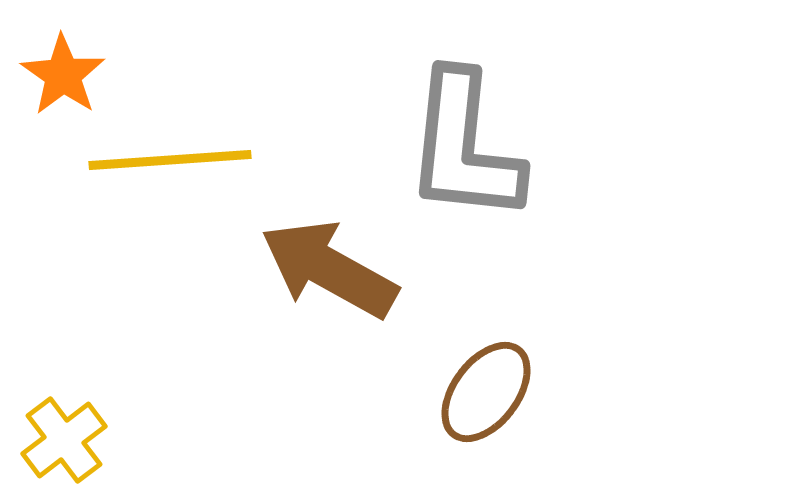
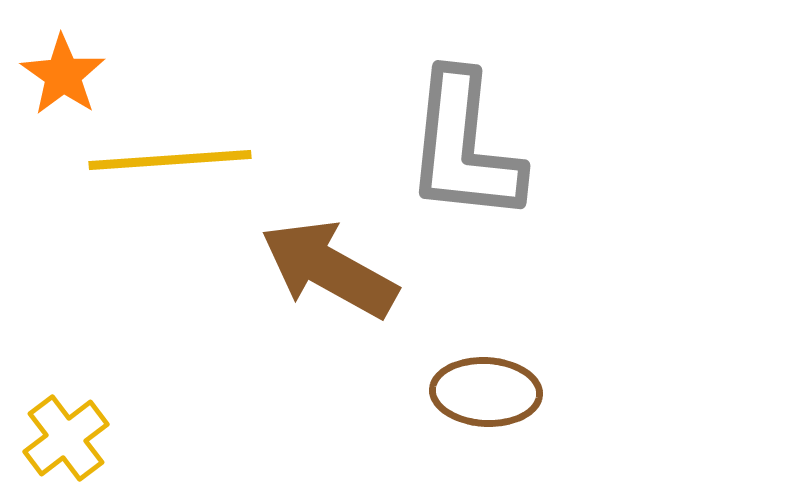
brown ellipse: rotated 56 degrees clockwise
yellow cross: moved 2 px right, 2 px up
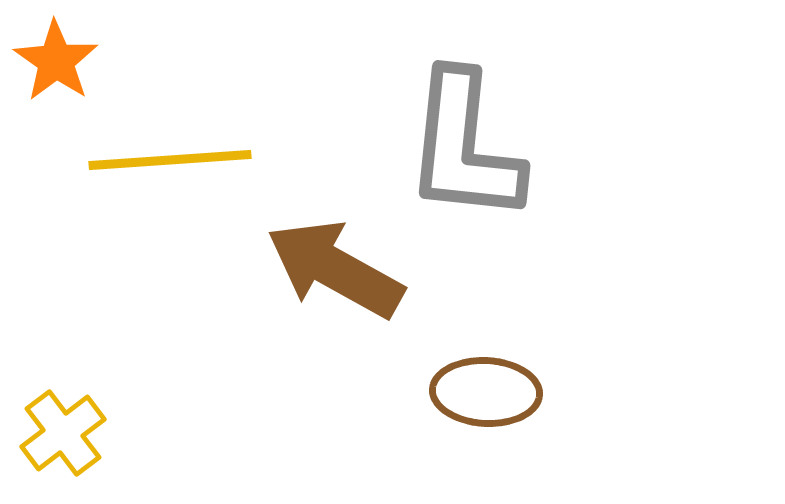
orange star: moved 7 px left, 14 px up
brown arrow: moved 6 px right
yellow cross: moved 3 px left, 5 px up
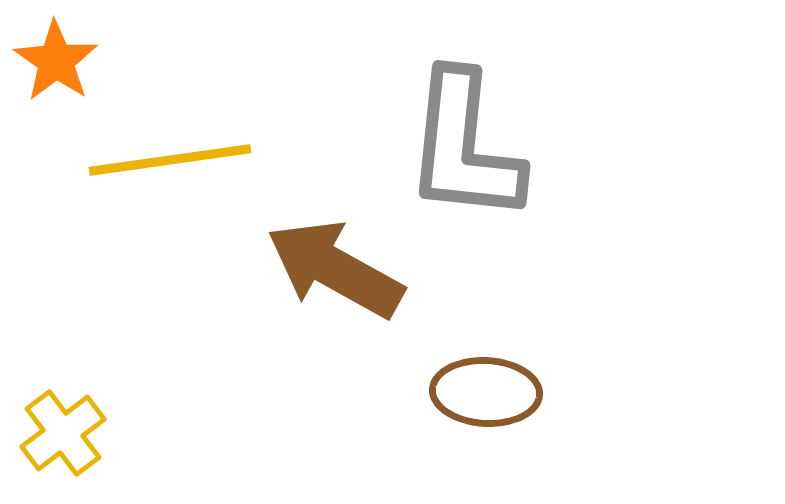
yellow line: rotated 4 degrees counterclockwise
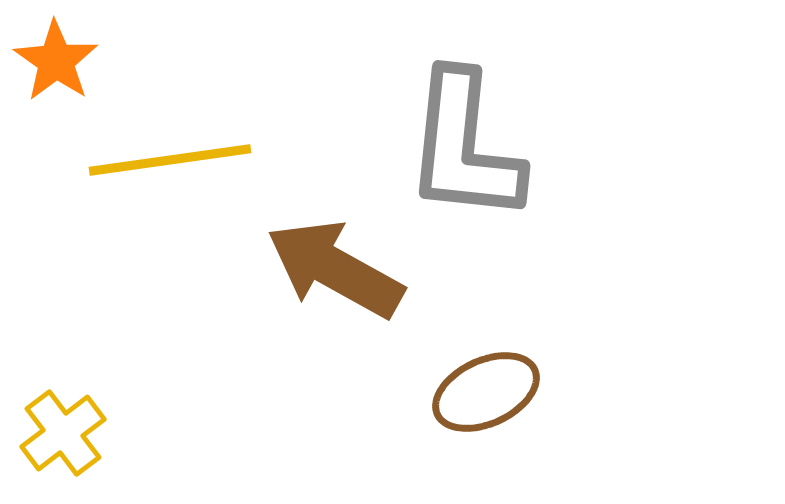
brown ellipse: rotated 28 degrees counterclockwise
